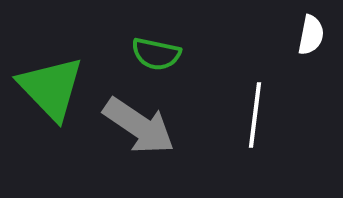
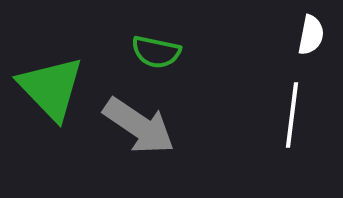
green semicircle: moved 2 px up
white line: moved 37 px right
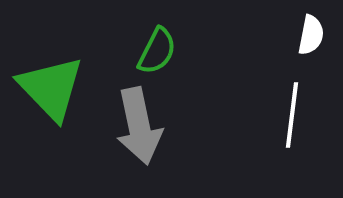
green semicircle: moved 1 px right, 1 px up; rotated 75 degrees counterclockwise
gray arrow: rotated 44 degrees clockwise
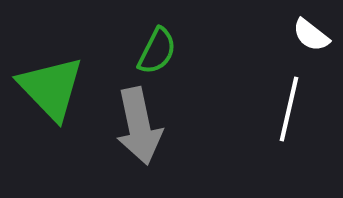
white semicircle: rotated 117 degrees clockwise
white line: moved 3 px left, 6 px up; rotated 6 degrees clockwise
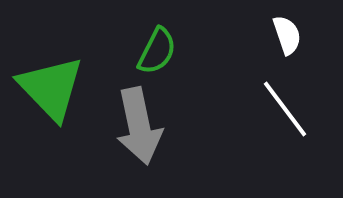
white semicircle: moved 24 px left; rotated 147 degrees counterclockwise
white line: moved 4 px left; rotated 50 degrees counterclockwise
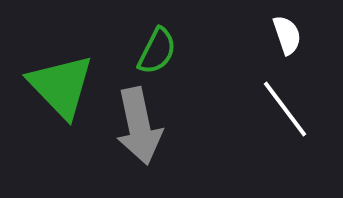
green triangle: moved 10 px right, 2 px up
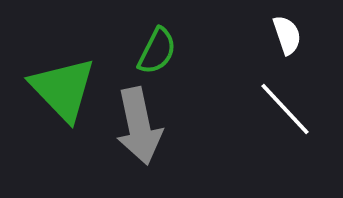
green triangle: moved 2 px right, 3 px down
white line: rotated 6 degrees counterclockwise
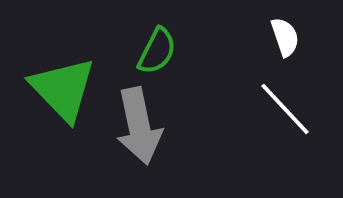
white semicircle: moved 2 px left, 2 px down
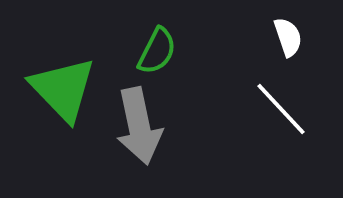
white semicircle: moved 3 px right
white line: moved 4 px left
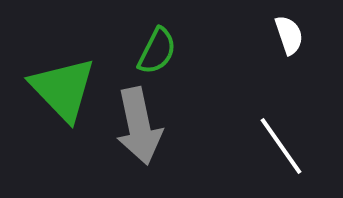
white semicircle: moved 1 px right, 2 px up
white line: moved 37 px down; rotated 8 degrees clockwise
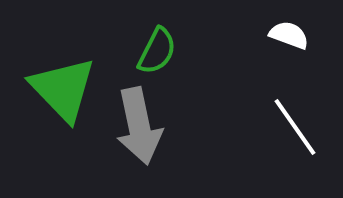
white semicircle: rotated 51 degrees counterclockwise
white line: moved 14 px right, 19 px up
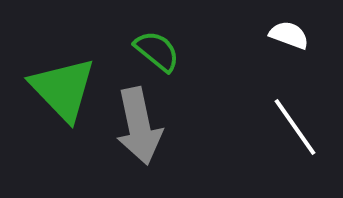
green semicircle: rotated 78 degrees counterclockwise
